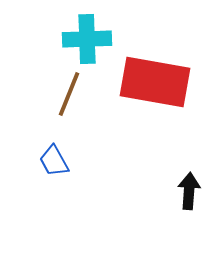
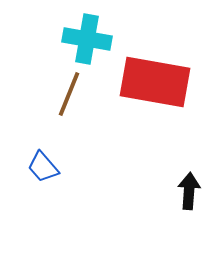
cyan cross: rotated 12 degrees clockwise
blue trapezoid: moved 11 px left, 6 px down; rotated 12 degrees counterclockwise
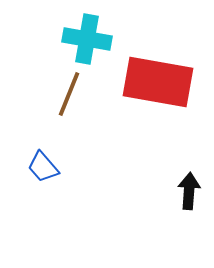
red rectangle: moved 3 px right
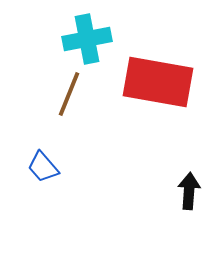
cyan cross: rotated 21 degrees counterclockwise
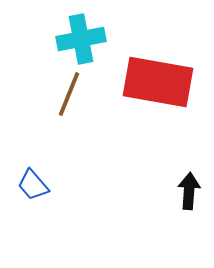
cyan cross: moved 6 px left
blue trapezoid: moved 10 px left, 18 px down
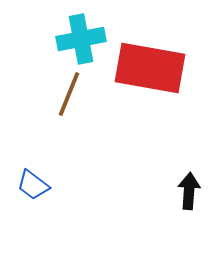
red rectangle: moved 8 px left, 14 px up
blue trapezoid: rotated 12 degrees counterclockwise
